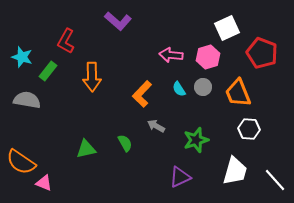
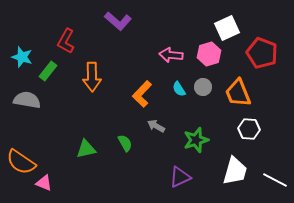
pink hexagon: moved 1 px right, 3 px up
white line: rotated 20 degrees counterclockwise
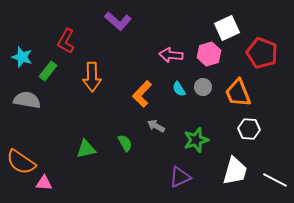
pink triangle: rotated 18 degrees counterclockwise
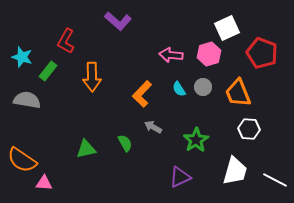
gray arrow: moved 3 px left, 1 px down
green star: rotated 15 degrees counterclockwise
orange semicircle: moved 1 px right, 2 px up
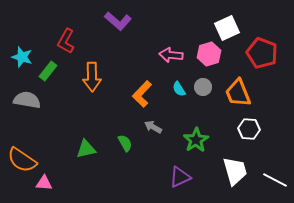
white trapezoid: rotated 32 degrees counterclockwise
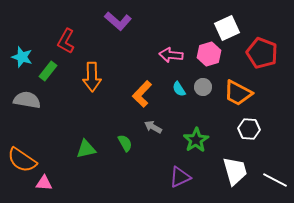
orange trapezoid: rotated 40 degrees counterclockwise
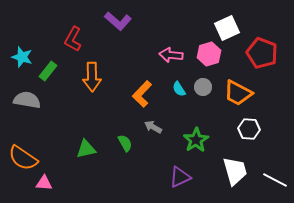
red L-shape: moved 7 px right, 2 px up
orange semicircle: moved 1 px right, 2 px up
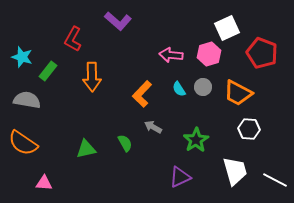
orange semicircle: moved 15 px up
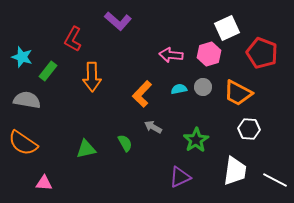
cyan semicircle: rotated 112 degrees clockwise
white trapezoid: rotated 24 degrees clockwise
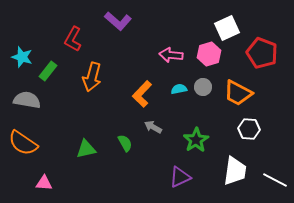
orange arrow: rotated 16 degrees clockwise
